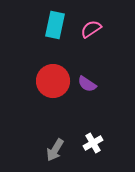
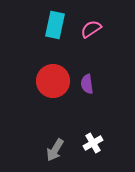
purple semicircle: rotated 48 degrees clockwise
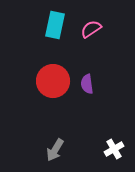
white cross: moved 21 px right, 6 px down
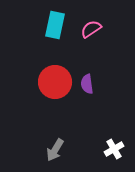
red circle: moved 2 px right, 1 px down
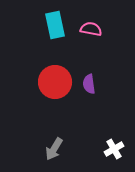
cyan rectangle: rotated 24 degrees counterclockwise
pink semicircle: rotated 45 degrees clockwise
purple semicircle: moved 2 px right
gray arrow: moved 1 px left, 1 px up
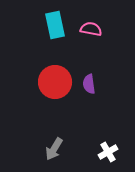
white cross: moved 6 px left, 3 px down
